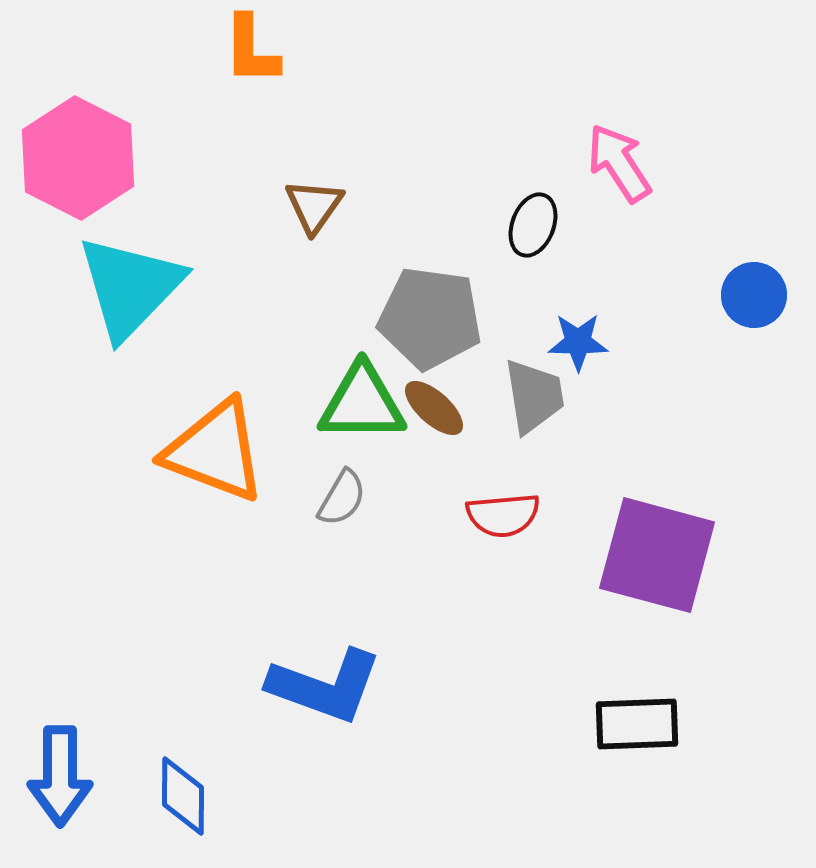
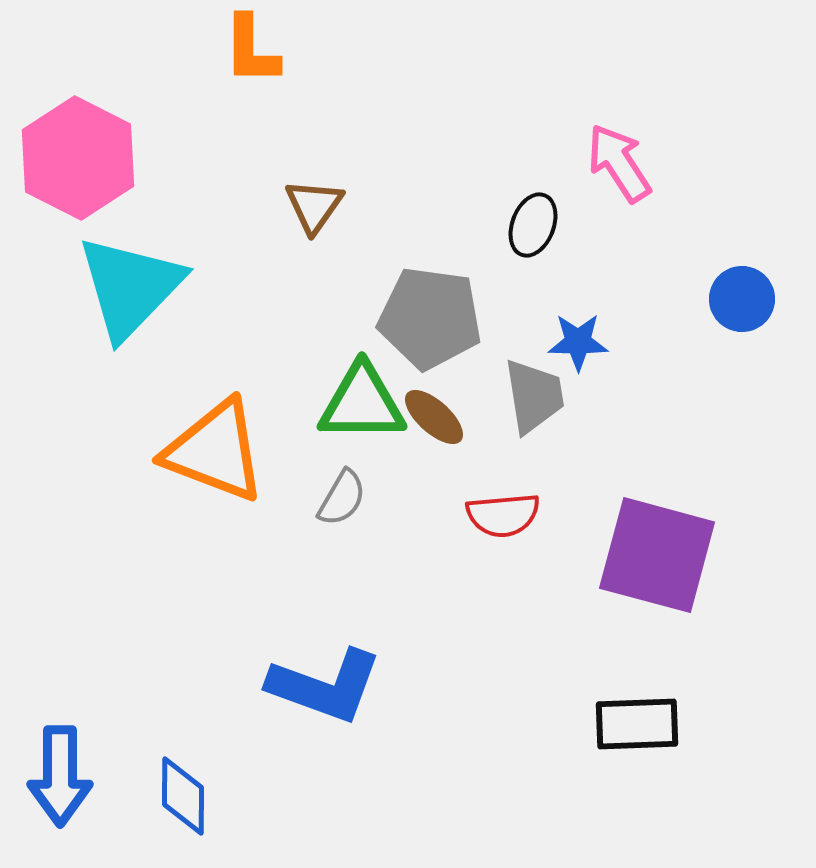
blue circle: moved 12 px left, 4 px down
brown ellipse: moved 9 px down
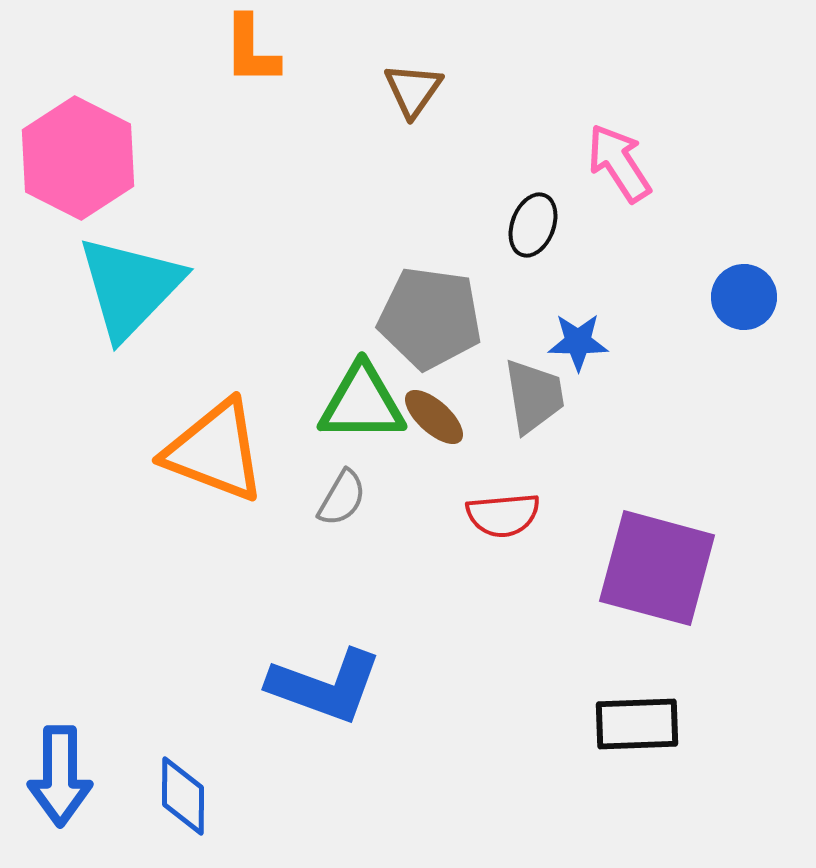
brown triangle: moved 99 px right, 116 px up
blue circle: moved 2 px right, 2 px up
purple square: moved 13 px down
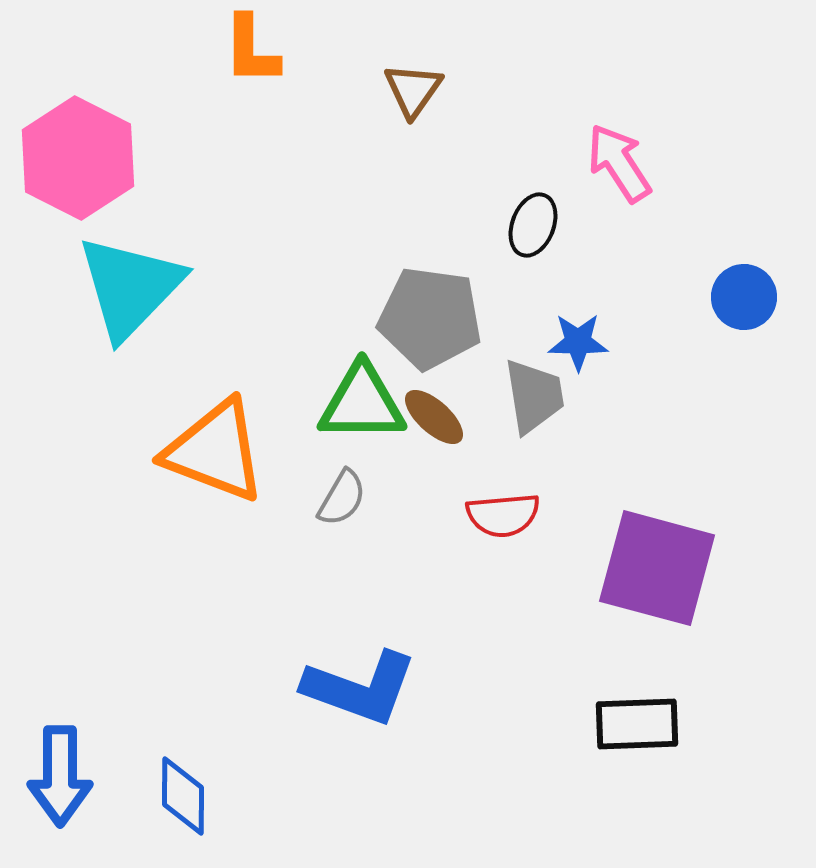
blue L-shape: moved 35 px right, 2 px down
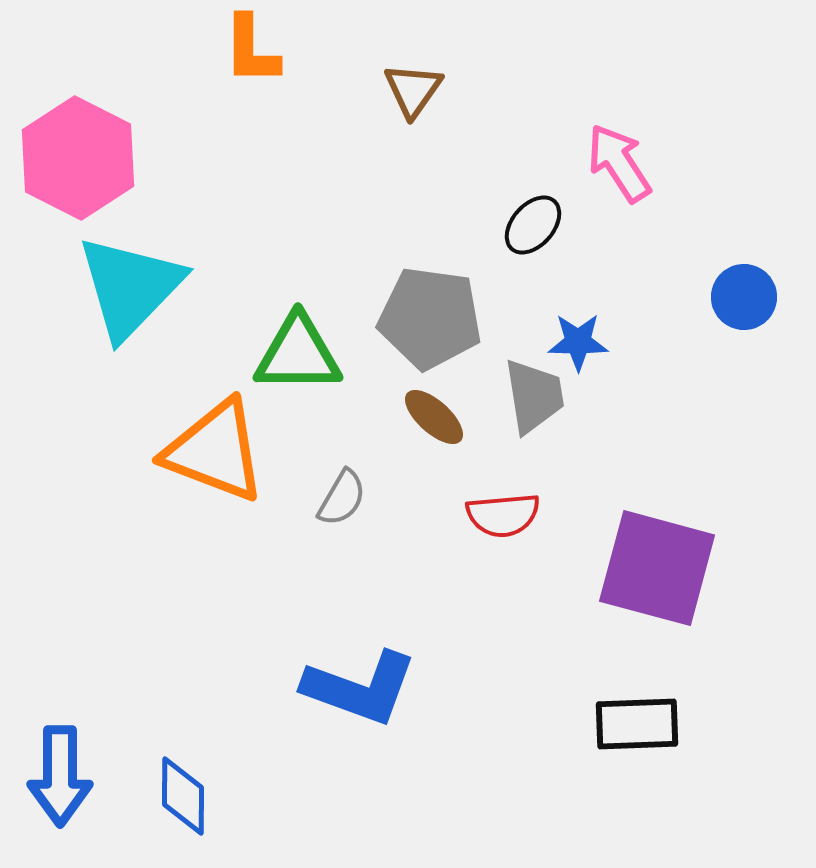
black ellipse: rotated 20 degrees clockwise
green triangle: moved 64 px left, 49 px up
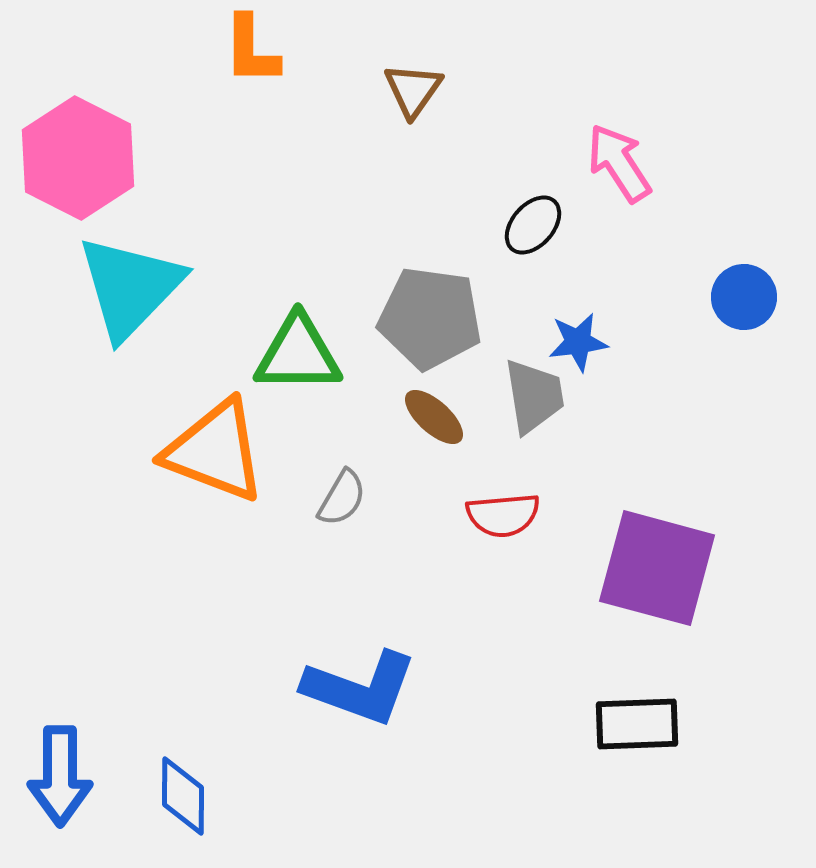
blue star: rotated 8 degrees counterclockwise
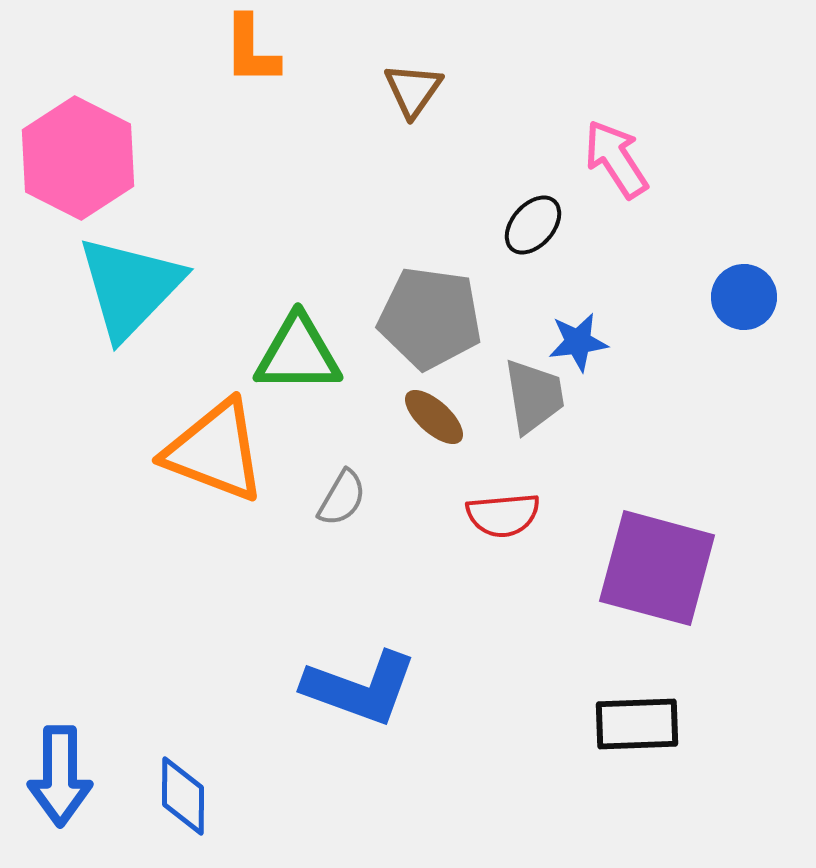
pink arrow: moved 3 px left, 4 px up
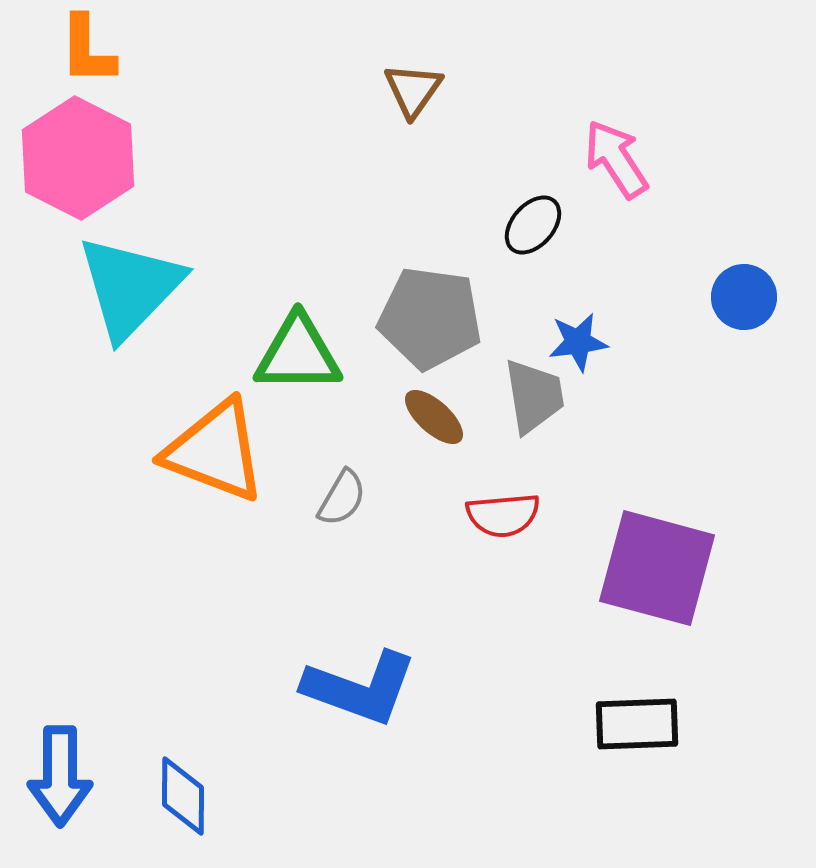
orange L-shape: moved 164 px left
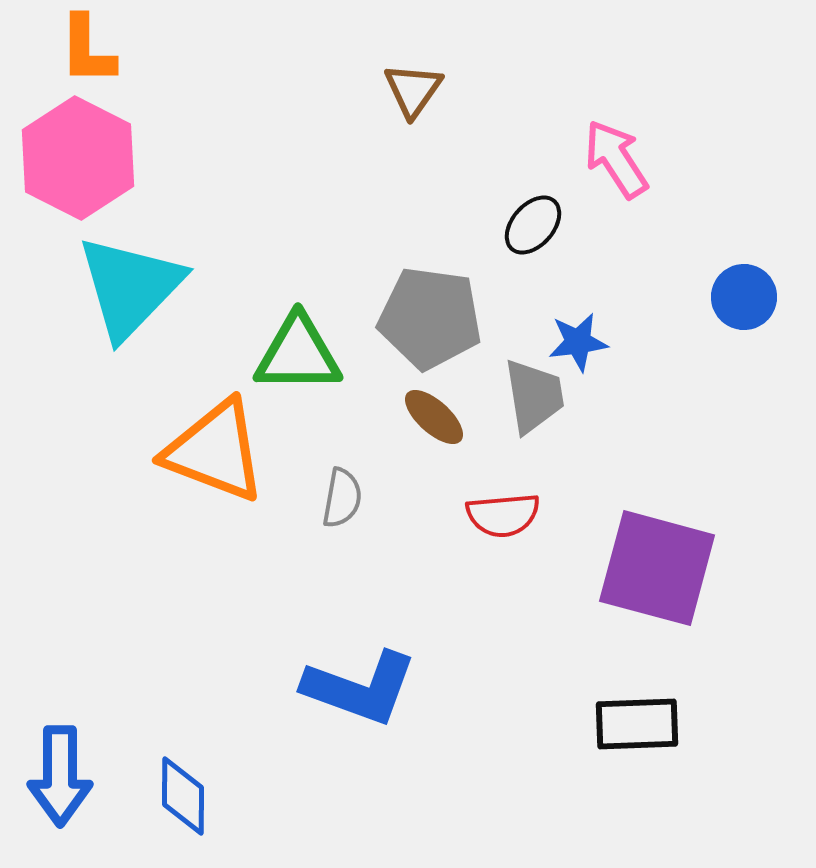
gray semicircle: rotated 20 degrees counterclockwise
